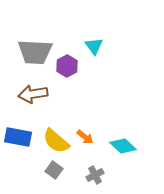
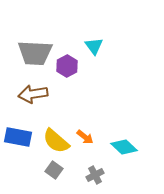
gray trapezoid: moved 1 px down
cyan diamond: moved 1 px right, 1 px down
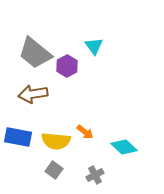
gray trapezoid: rotated 36 degrees clockwise
orange arrow: moved 5 px up
yellow semicircle: rotated 36 degrees counterclockwise
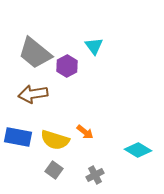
yellow semicircle: moved 1 px left, 1 px up; rotated 12 degrees clockwise
cyan diamond: moved 14 px right, 3 px down; rotated 12 degrees counterclockwise
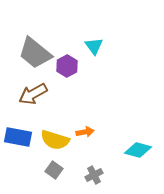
brown arrow: rotated 20 degrees counterclockwise
orange arrow: rotated 48 degrees counterclockwise
cyan diamond: rotated 16 degrees counterclockwise
gray cross: moved 1 px left
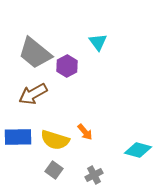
cyan triangle: moved 4 px right, 4 px up
orange arrow: rotated 60 degrees clockwise
blue rectangle: rotated 12 degrees counterclockwise
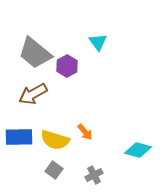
blue rectangle: moved 1 px right
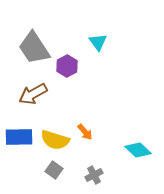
gray trapezoid: moved 1 px left, 5 px up; rotated 18 degrees clockwise
cyan diamond: rotated 28 degrees clockwise
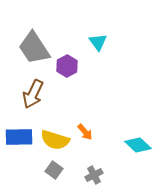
brown arrow: rotated 36 degrees counterclockwise
cyan diamond: moved 5 px up
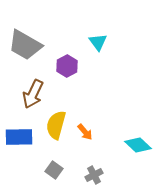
gray trapezoid: moved 9 px left, 3 px up; rotated 27 degrees counterclockwise
yellow semicircle: moved 1 px right, 15 px up; rotated 88 degrees clockwise
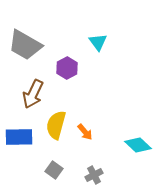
purple hexagon: moved 2 px down
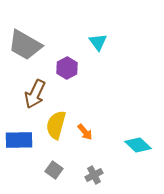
brown arrow: moved 2 px right
blue rectangle: moved 3 px down
